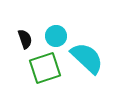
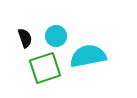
black semicircle: moved 1 px up
cyan semicircle: moved 1 px right, 2 px up; rotated 54 degrees counterclockwise
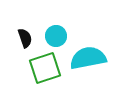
cyan semicircle: moved 2 px down
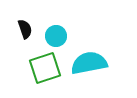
black semicircle: moved 9 px up
cyan semicircle: moved 1 px right, 5 px down
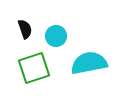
green square: moved 11 px left
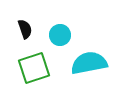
cyan circle: moved 4 px right, 1 px up
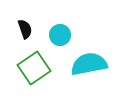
cyan semicircle: moved 1 px down
green square: rotated 16 degrees counterclockwise
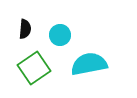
black semicircle: rotated 24 degrees clockwise
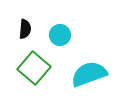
cyan semicircle: moved 10 px down; rotated 9 degrees counterclockwise
green square: rotated 16 degrees counterclockwise
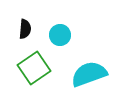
green square: rotated 16 degrees clockwise
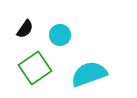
black semicircle: rotated 30 degrees clockwise
green square: moved 1 px right
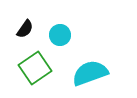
cyan semicircle: moved 1 px right, 1 px up
